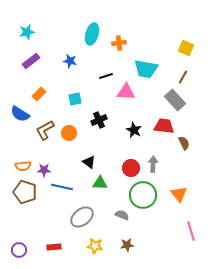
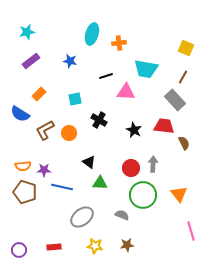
black cross: rotated 35 degrees counterclockwise
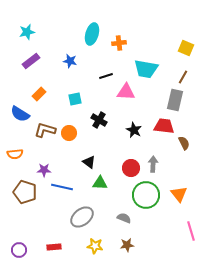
gray rectangle: rotated 55 degrees clockwise
brown L-shape: rotated 45 degrees clockwise
orange semicircle: moved 8 px left, 12 px up
green circle: moved 3 px right
gray semicircle: moved 2 px right, 3 px down
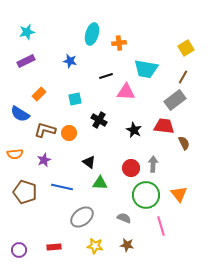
yellow square: rotated 35 degrees clockwise
purple rectangle: moved 5 px left; rotated 12 degrees clockwise
gray rectangle: rotated 40 degrees clockwise
purple star: moved 10 px up; rotated 24 degrees counterclockwise
pink line: moved 30 px left, 5 px up
brown star: rotated 16 degrees clockwise
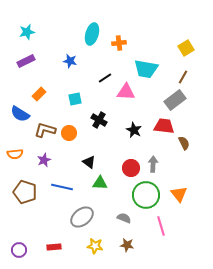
black line: moved 1 px left, 2 px down; rotated 16 degrees counterclockwise
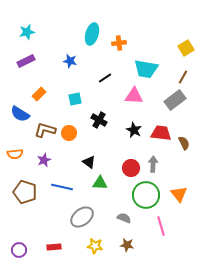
pink triangle: moved 8 px right, 4 px down
red trapezoid: moved 3 px left, 7 px down
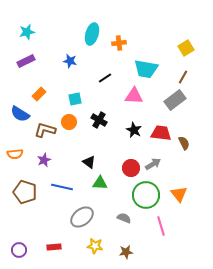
orange circle: moved 11 px up
gray arrow: rotated 56 degrees clockwise
brown star: moved 1 px left, 7 px down; rotated 16 degrees counterclockwise
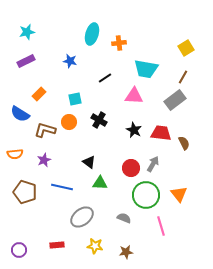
gray arrow: rotated 28 degrees counterclockwise
red rectangle: moved 3 px right, 2 px up
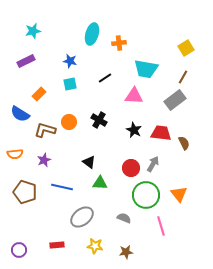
cyan star: moved 6 px right, 1 px up
cyan square: moved 5 px left, 15 px up
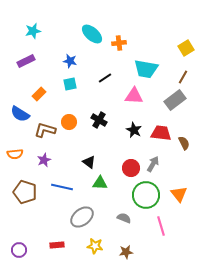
cyan ellipse: rotated 65 degrees counterclockwise
